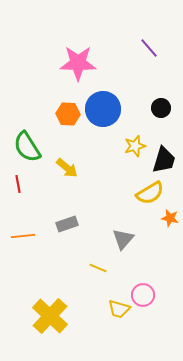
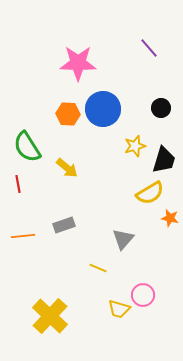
gray rectangle: moved 3 px left, 1 px down
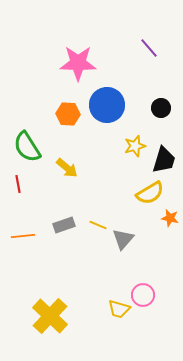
blue circle: moved 4 px right, 4 px up
yellow line: moved 43 px up
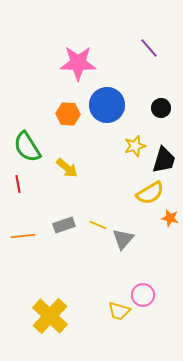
yellow trapezoid: moved 2 px down
